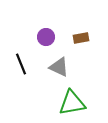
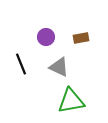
green triangle: moved 1 px left, 2 px up
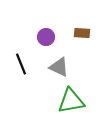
brown rectangle: moved 1 px right, 5 px up; rotated 14 degrees clockwise
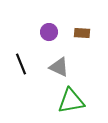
purple circle: moved 3 px right, 5 px up
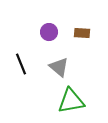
gray triangle: rotated 15 degrees clockwise
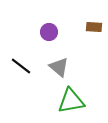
brown rectangle: moved 12 px right, 6 px up
black line: moved 2 px down; rotated 30 degrees counterclockwise
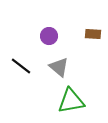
brown rectangle: moved 1 px left, 7 px down
purple circle: moved 4 px down
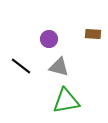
purple circle: moved 3 px down
gray triangle: rotated 25 degrees counterclockwise
green triangle: moved 5 px left
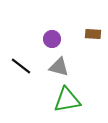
purple circle: moved 3 px right
green triangle: moved 1 px right, 1 px up
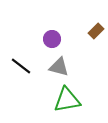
brown rectangle: moved 3 px right, 3 px up; rotated 49 degrees counterclockwise
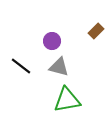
purple circle: moved 2 px down
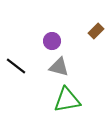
black line: moved 5 px left
